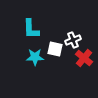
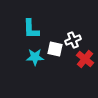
red cross: moved 1 px right, 1 px down
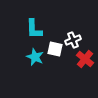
cyan L-shape: moved 3 px right
cyan star: rotated 24 degrees clockwise
